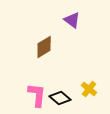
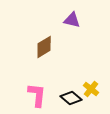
purple triangle: rotated 24 degrees counterclockwise
yellow cross: moved 2 px right
black diamond: moved 11 px right
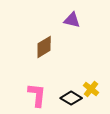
black diamond: rotated 10 degrees counterclockwise
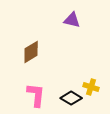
brown diamond: moved 13 px left, 5 px down
yellow cross: moved 2 px up; rotated 21 degrees counterclockwise
pink L-shape: moved 1 px left
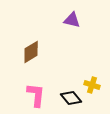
yellow cross: moved 1 px right, 2 px up
black diamond: rotated 20 degrees clockwise
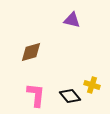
brown diamond: rotated 15 degrees clockwise
black diamond: moved 1 px left, 2 px up
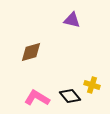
pink L-shape: moved 1 px right, 3 px down; rotated 65 degrees counterclockwise
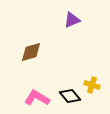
purple triangle: rotated 36 degrees counterclockwise
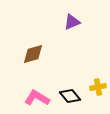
purple triangle: moved 2 px down
brown diamond: moved 2 px right, 2 px down
yellow cross: moved 6 px right, 2 px down; rotated 28 degrees counterclockwise
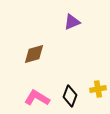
brown diamond: moved 1 px right
yellow cross: moved 2 px down
black diamond: rotated 60 degrees clockwise
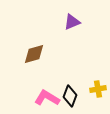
pink L-shape: moved 10 px right
